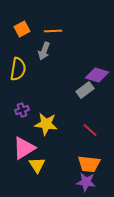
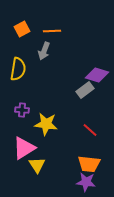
orange line: moved 1 px left
purple cross: rotated 24 degrees clockwise
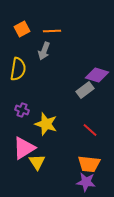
purple cross: rotated 16 degrees clockwise
yellow star: rotated 10 degrees clockwise
yellow triangle: moved 3 px up
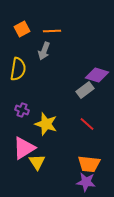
red line: moved 3 px left, 6 px up
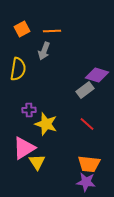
purple cross: moved 7 px right; rotated 24 degrees counterclockwise
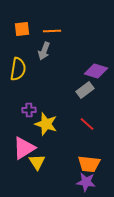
orange square: rotated 21 degrees clockwise
purple diamond: moved 1 px left, 4 px up
